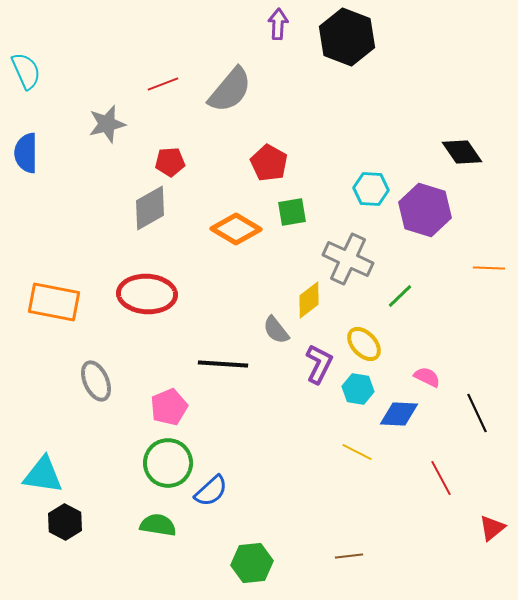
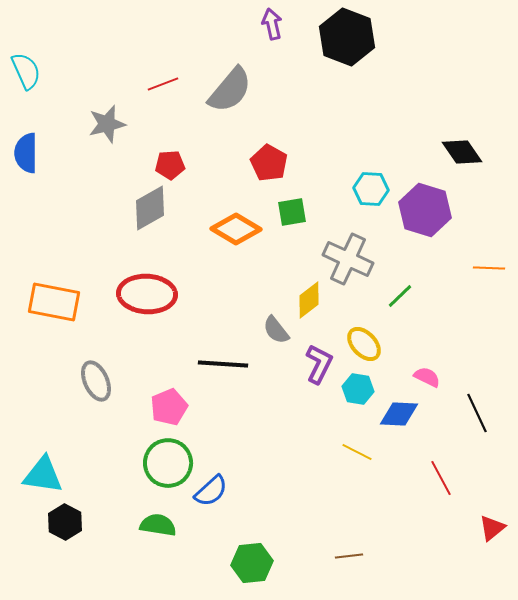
purple arrow at (278, 24): moved 6 px left; rotated 16 degrees counterclockwise
red pentagon at (170, 162): moved 3 px down
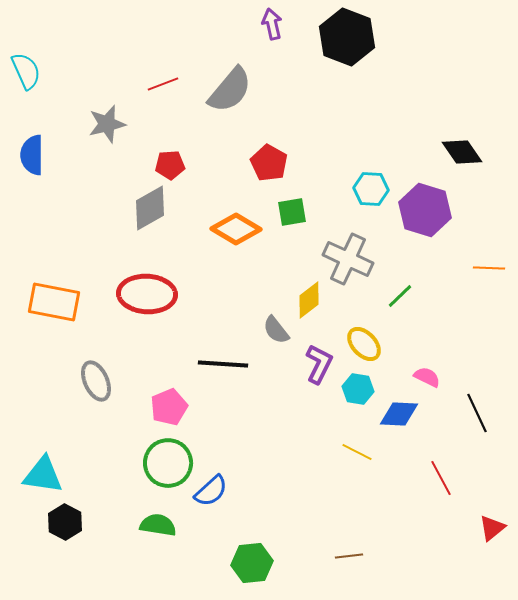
blue semicircle at (26, 153): moved 6 px right, 2 px down
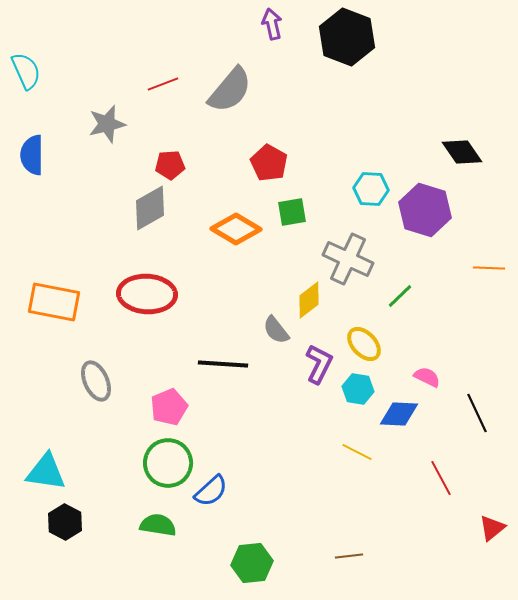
cyan triangle at (43, 475): moved 3 px right, 3 px up
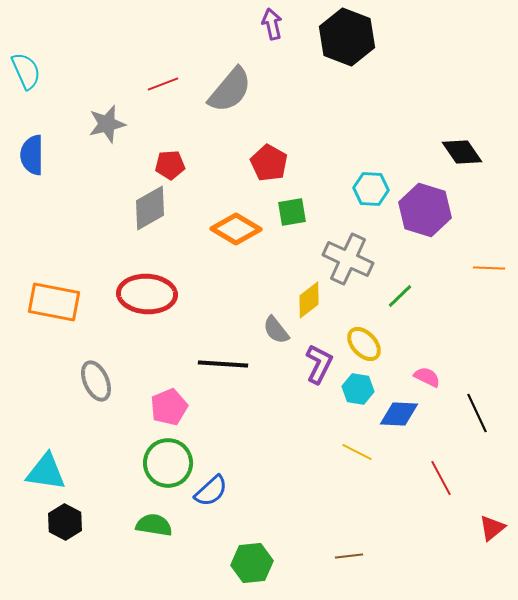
green semicircle at (158, 525): moved 4 px left
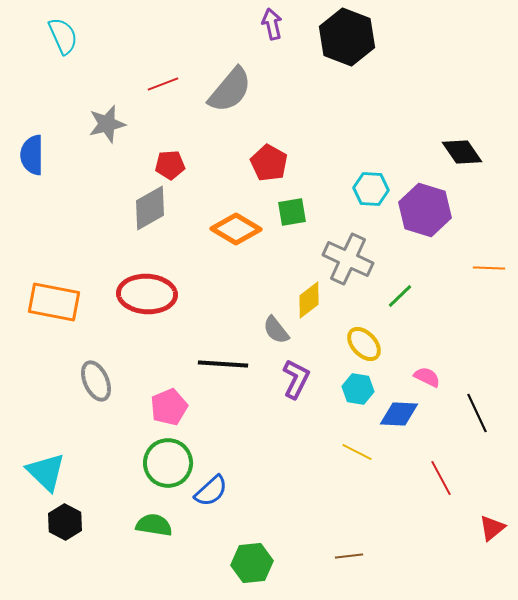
cyan semicircle at (26, 71): moved 37 px right, 35 px up
purple L-shape at (319, 364): moved 23 px left, 15 px down
cyan triangle at (46, 472): rotated 36 degrees clockwise
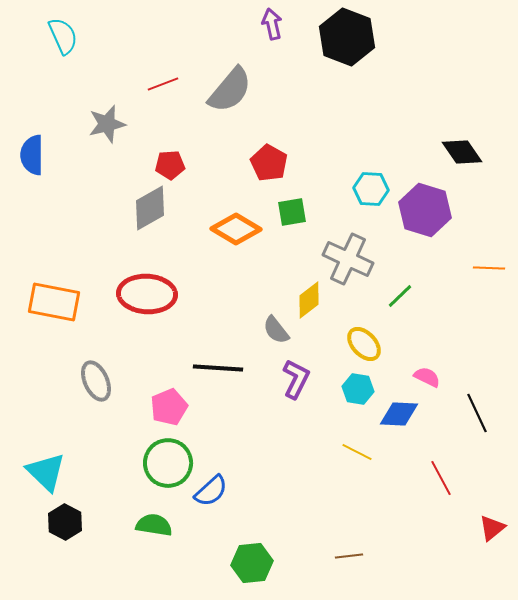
black line at (223, 364): moved 5 px left, 4 px down
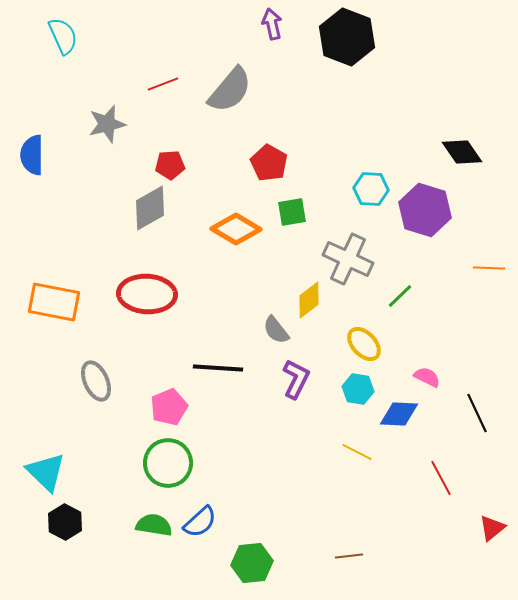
blue semicircle at (211, 491): moved 11 px left, 31 px down
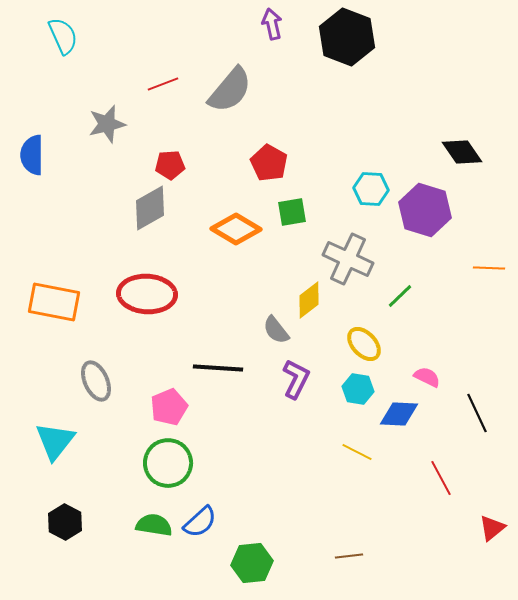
cyan triangle at (46, 472): moved 9 px right, 31 px up; rotated 24 degrees clockwise
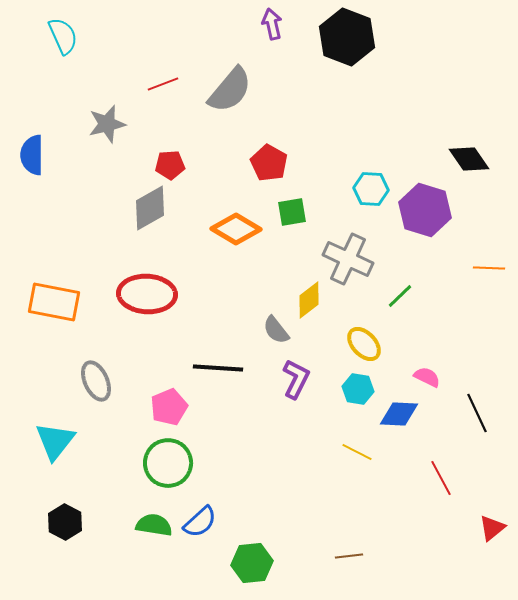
black diamond at (462, 152): moved 7 px right, 7 px down
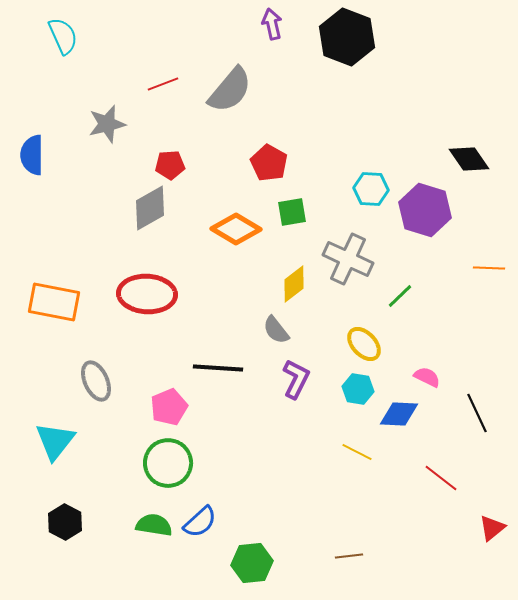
yellow diamond at (309, 300): moved 15 px left, 16 px up
red line at (441, 478): rotated 24 degrees counterclockwise
